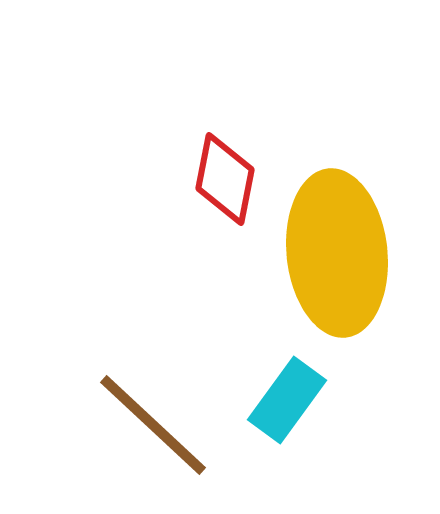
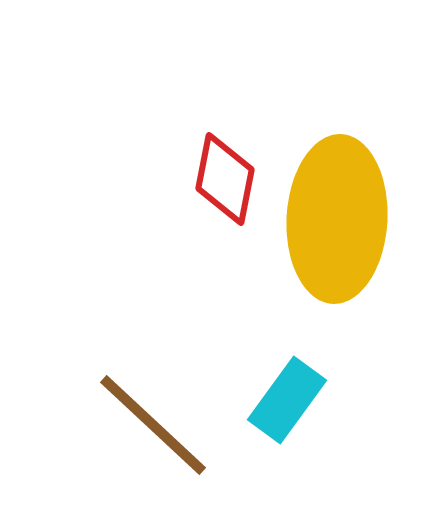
yellow ellipse: moved 34 px up; rotated 9 degrees clockwise
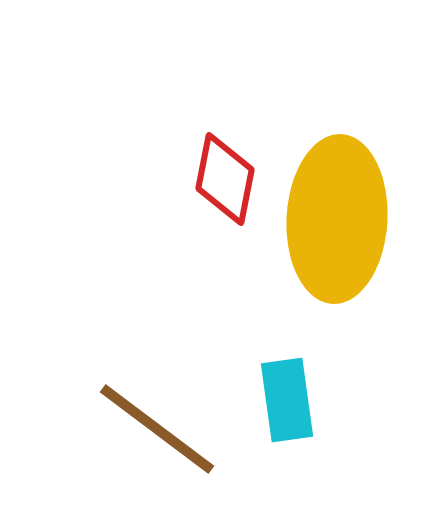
cyan rectangle: rotated 44 degrees counterclockwise
brown line: moved 4 px right, 4 px down; rotated 6 degrees counterclockwise
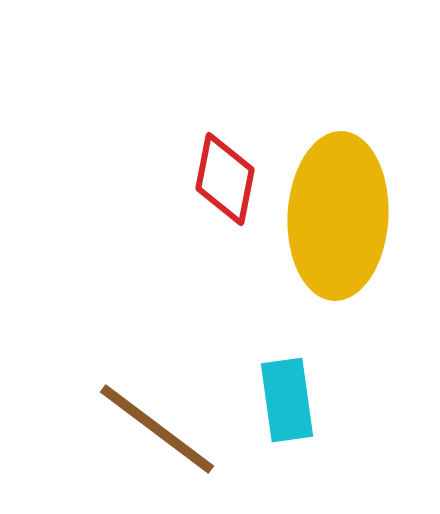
yellow ellipse: moved 1 px right, 3 px up
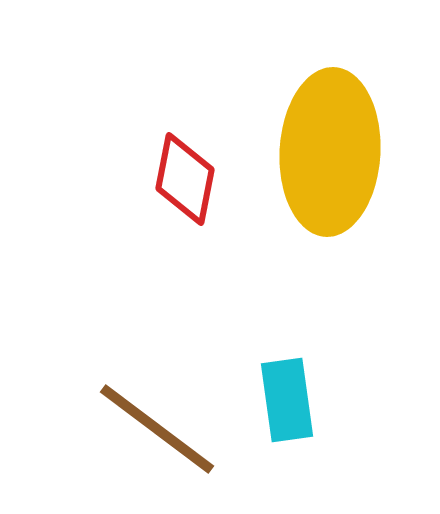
red diamond: moved 40 px left
yellow ellipse: moved 8 px left, 64 px up
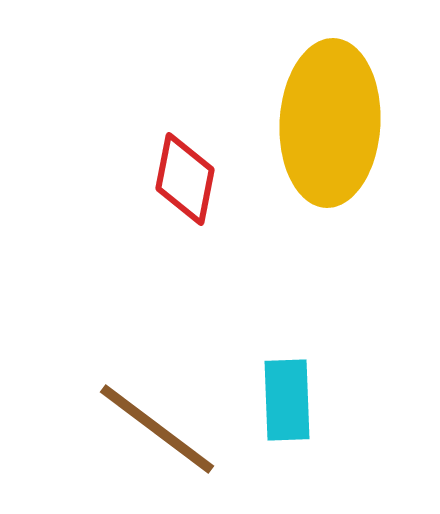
yellow ellipse: moved 29 px up
cyan rectangle: rotated 6 degrees clockwise
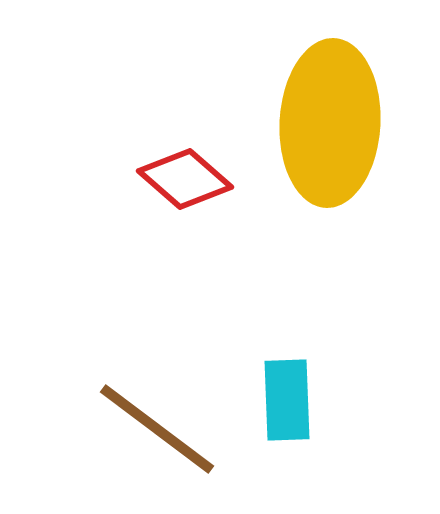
red diamond: rotated 60 degrees counterclockwise
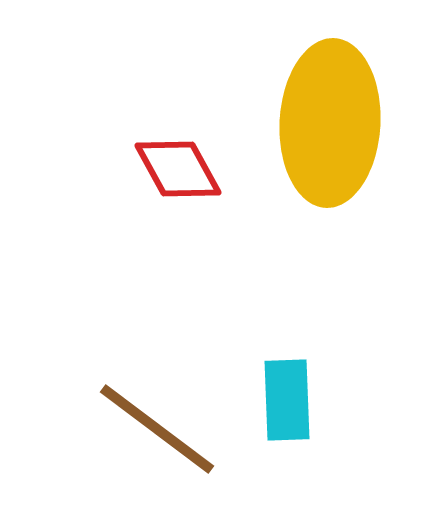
red diamond: moved 7 px left, 10 px up; rotated 20 degrees clockwise
